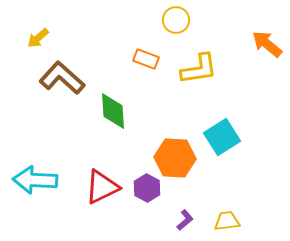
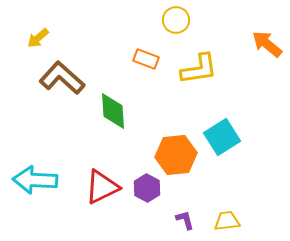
orange hexagon: moved 1 px right, 3 px up; rotated 9 degrees counterclockwise
purple L-shape: rotated 65 degrees counterclockwise
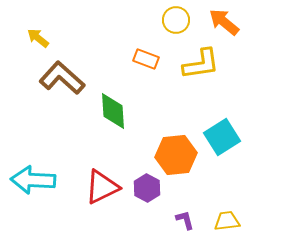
yellow arrow: rotated 80 degrees clockwise
orange arrow: moved 43 px left, 22 px up
yellow L-shape: moved 2 px right, 5 px up
cyan arrow: moved 2 px left
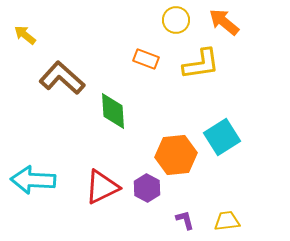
yellow arrow: moved 13 px left, 3 px up
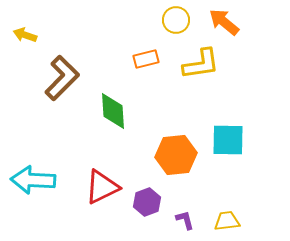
yellow arrow: rotated 20 degrees counterclockwise
orange rectangle: rotated 35 degrees counterclockwise
brown L-shape: rotated 93 degrees clockwise
cyan square: moved 6 px right, 3 px down; rotated 33 degrees clockwise
purple hexagon: moved 14 px down; rotated 12 degrees clockwise
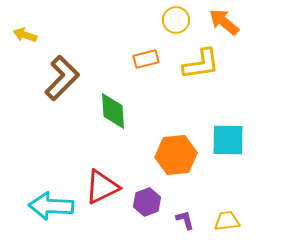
cyan arrow: moved 18 px right, 26 px down
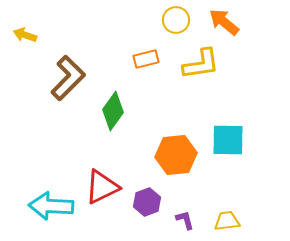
brown L-shape: moved 6 px right
green diamond: rotated 39 degrees clockwise
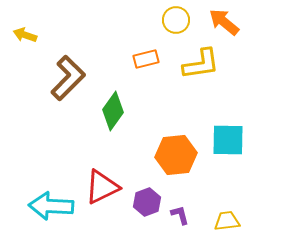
purple L-shape: moved 5 px left, 5 px up
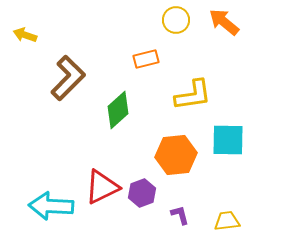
yellow L-shape: moved 8 px left, 31 px down
green diamond: moved 5 px right, 1 px up; rotated 12 degrees clockwise
purple hexagon: moved 5 px left, 9 px up
